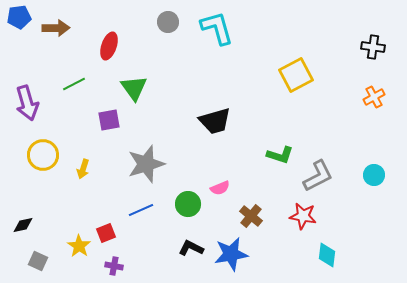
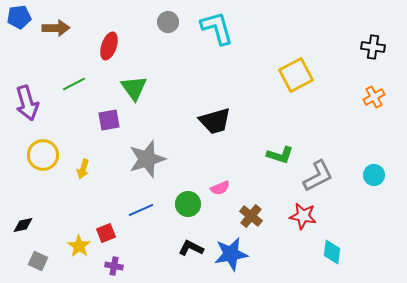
gray star: moved 1 px right, 5 px up
cyan diamond: moved 5 px right, 3 px up
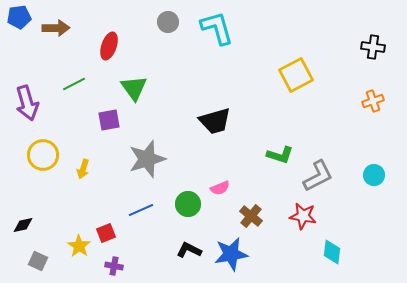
orange cross: moved 1 px left, 4 px down; rotated 10 degrees clockwise
black L-shape: moved 2 px left, 2 px down
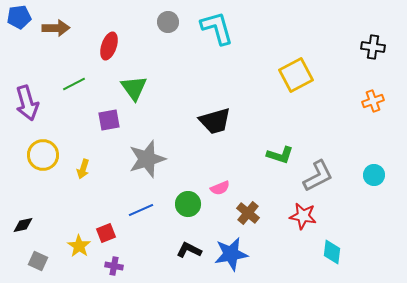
brown cross: moved 3 px left, 3 px up
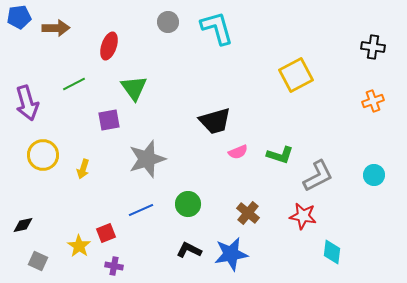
pink semicircle: moved 18 px right, 36 px up
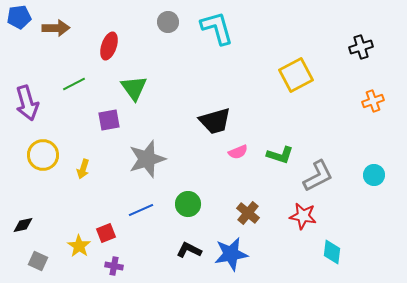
black cross: moved 12 px left; rotated 25 degrees counterclockwise
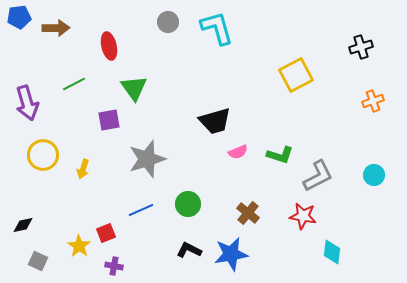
red ellipse: rotated 32 degrees counterclockwise
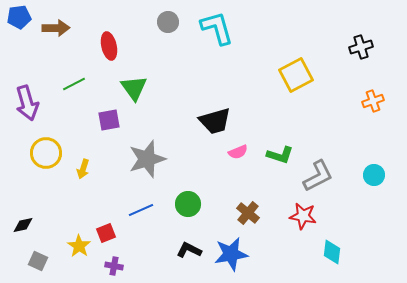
yellow circle: moved 3 px right, 2 px up
